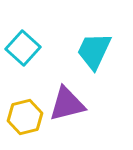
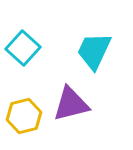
purple triangle: moved 4 px right
yellow hexagon: moved 1 px left, 1 px up
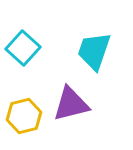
cyan trapezoid: rotated 6 degrees counterclockwise
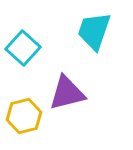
cyan trapezoid: moved 20 px up
purple triangle: moved 4 px left, 11 px up
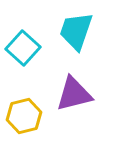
cyan trapezoid: moved 18 px left
purple triangle: moved 7 px right, 1 px down
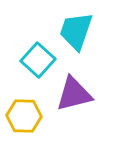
cyan square: moved 15 px right, 12 px down
yellow hexagon: rotated 16 degrees clockwise
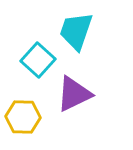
purple triangle: rotated 12 degrees counterclockwise
yellow hexagon: moved 1 px left, 1 px down
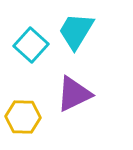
cyan trapezoid: rotated 12 degrees clockwise
cyan square: moved 7 px left, 15 px up
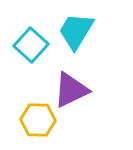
purple triangle: moved 3 px left, 4 px up
yellow hexagon: moved 15 px right, 3 px down
